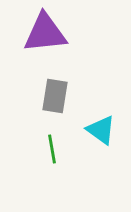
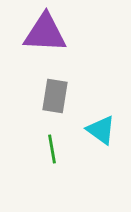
purple triangle: rotated 9 degrees clockwise
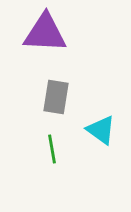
gray rectangle: moved 1 px right, 1 px down
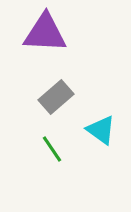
gray rectangle: rotated 40 degrees clockwise
green line: rotated 24 degrees counterclockwise
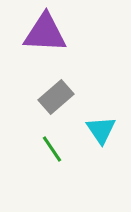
cyan triangle: rotated 20 degrees clockwise
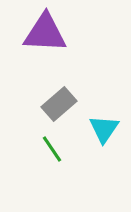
gray rectangle: moved 3 px right, 7 px down
cyan triangle: moved 3 px right, 1 px up; rotated 8 degrees clockwise
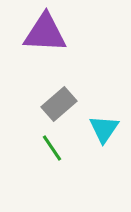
green line: moved 1 px up
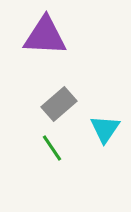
purple triangle: moved 3 px down
cyan triangle: moved 1 px right
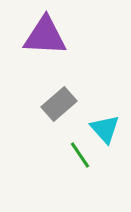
cyan triangle: rotated 16 degrees counterclockwise
green line: moved 28 px right, 7 px down
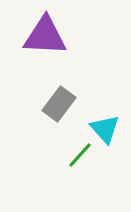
gray rectangle: rotated 12 degrees counterclockwise
green line: rotated 76 degrees clockwise
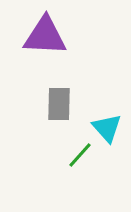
gray rectangle: rotated 36 degrees counterclockwise
cyan triangle: moved 2 px right, 1 px up
